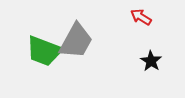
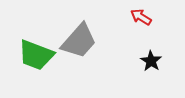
gray trapezoid: moved 3 px right; rotated 12 degrees clockwise
green trapezoid: moved 8 px left, 4 px down
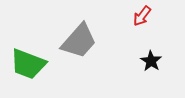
red arrow: moved 1 px right, 1 px up; rotated 85 degrees counterclockwise
green trapezoid: moved 8 px left, 9 px down
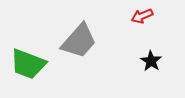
red arrow: rotated 30 degrees clockwise
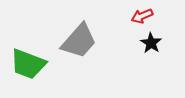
black star: moved 18 px up
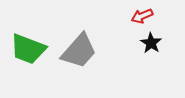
gray trapezoid: moved 10 px down
green trapezoid: moved 15 px up
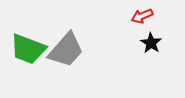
gray trapezoid: moved 13 px left, 1 px up
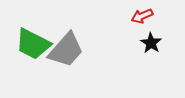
green trapezoid: moved 5 px right, 5 px up; rotated 6 degrees clockwise
